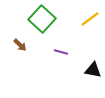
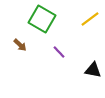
green square: rotated 12 degrees counterclockwise
purple line: moved 2 px left; rotated 32 degrees clockwise
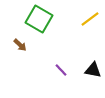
green square: moved 3 px left
purple line: moved 2 px right, 18 px down
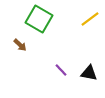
black triangle: moved 4 px left, 3 px down
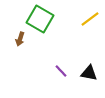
green square: moved 1 px right
brown arrow: moved 6 px up; rotated 64 degrees clockwise
purple line: moved 1 px down
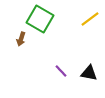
brown arrow: moved 1 px right
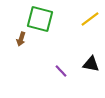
green square: rotated 16 degrees counterclockwise
black triangle: moved 2 px right, 9 px up
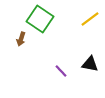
green square: rotated 20 degrees clockwise
black triangle: moved 1 px left
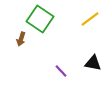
black triangle: moved 3 px right, 1 px up
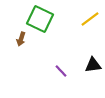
green square: rotated 8 degrees counterclockwise
black triangle: moved 2 px down; rotated 18 degrees counterclockwise
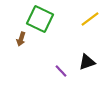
black triangle: moved 6 px left, 3 px up; rotated 12 degrees counterclockwise
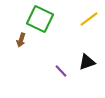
yellow line: moved 1 px left
brown arrow: moved 1 px down
